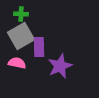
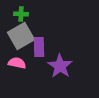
purple star: rotated 15 degrees counterclockwise
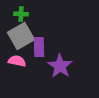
pink semicircle: moved 2 px up
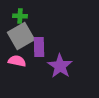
green cross: moved 1 px left, 2 px down
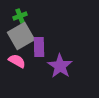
green cross: rotated 24 degrees counterclockwise
pink semicircle: rotated 18 degrees clockwise
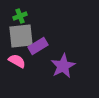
gray square: rotated 24 degrees clockwise
purple rectangle: moved 1 px left, 1 px up; rotated 60 degrees clockwise
purple star: moved 3 px right; rotated 10 degrees clockwise
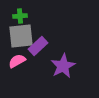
green cross: rotated 16 degrees clockwise
purple rectangle: rotated 12 degrees counterclockwise
pink semicircle: rotated 60 degrees counterclockwise
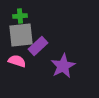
gray square: moved 1 px up
pink semicircle: rotated 48 degrees clockwise
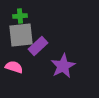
pink semicircle: moved 3 px left, 6 px down
